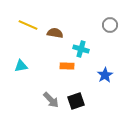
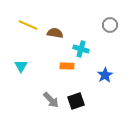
cyan triangle: rotated 48 degrees counterclockwise
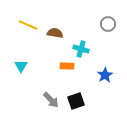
gray circle: moved 2 px left, 1 px up
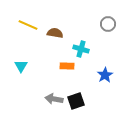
gray arrow: moved 3 px right, 1 px up; rotated 144 degrees clockwise
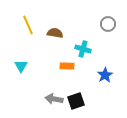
yellow line: rotated 42 degrees clockwise
cyan cross: moved 2 px right
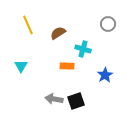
brown semicircle: moved 3 px right; rotated 42 degrees counterclockwise
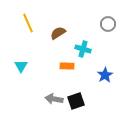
yellow line: moved 2 px up
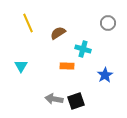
gray circle: moved 1 px up
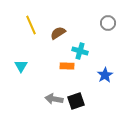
yellow line: moved 3 px right, 2 px down
cyan cross: moved 3 px left, 2 px down
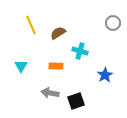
gray circle: moved 5 px right
orange rectangle: moved 11 px left
gray arrow: moved 4 px left, 6 px up
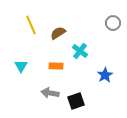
cyan cross: rotated 21 degrees clockwise
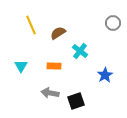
orange rectangle: moved 2 px left
